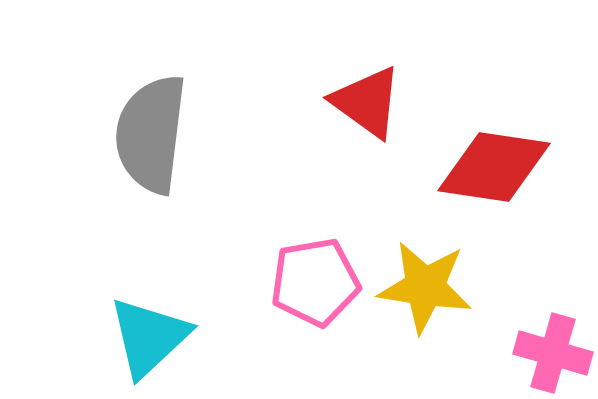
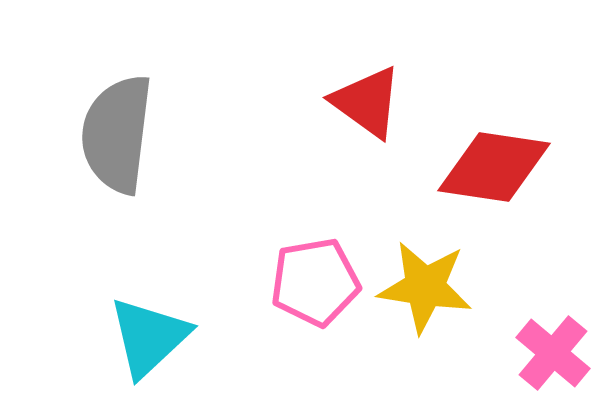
gray semicircle: moved 34 px left
pink cross: rotated 24 degrees clockwise
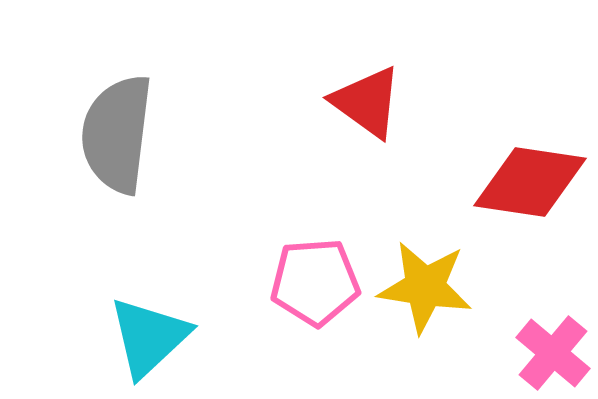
red diamond: moved 36 px right, 15 px down
pink pentagon: rotated 6 degrees clockwise
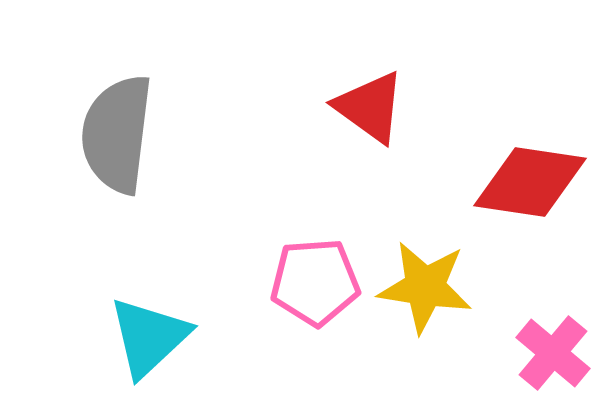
red triangle: moved 3 px right, 5 px down
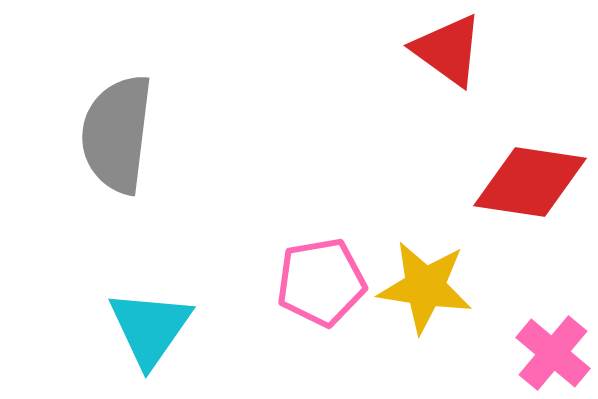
red triangle: moved 78 px right, 57 px up
pink pentagon: moved 6 px right; rotated 6 degrees counterclockwise
cyan triangle: moved 1 px right, 9 px up; rotated 12 degrees counterclockwise
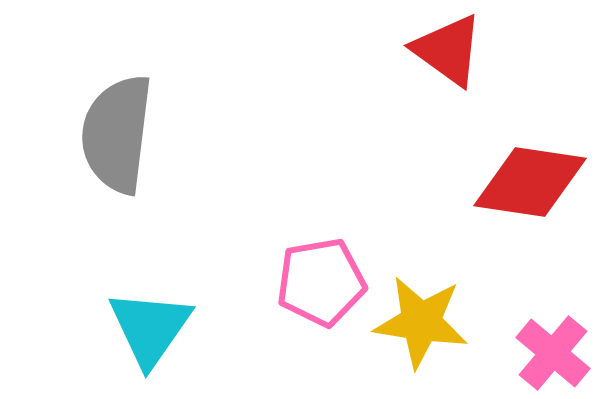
yellow star: moved 4 px left, 35 px down
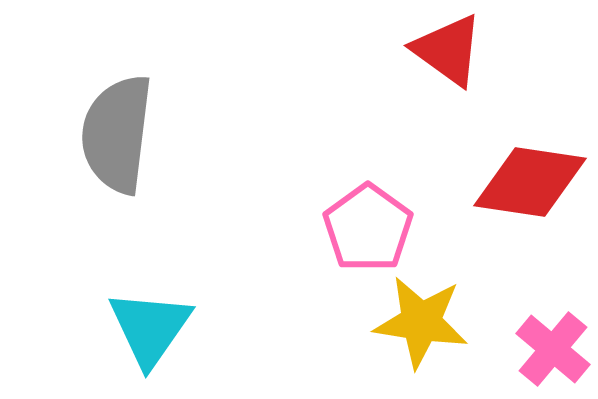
pink pentagon: moved 47 px right, 54 px up; rotated 26 degrees counterclockwise
pink cross: moved 4 px up
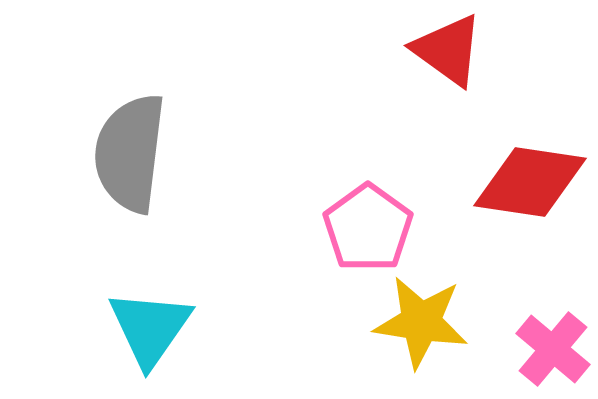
gray semicircle: moved 13 px right, 19 px down
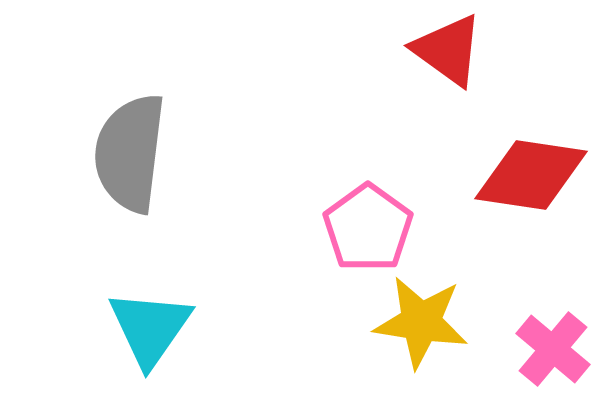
red diamond: moved 1 px right, 7 px up
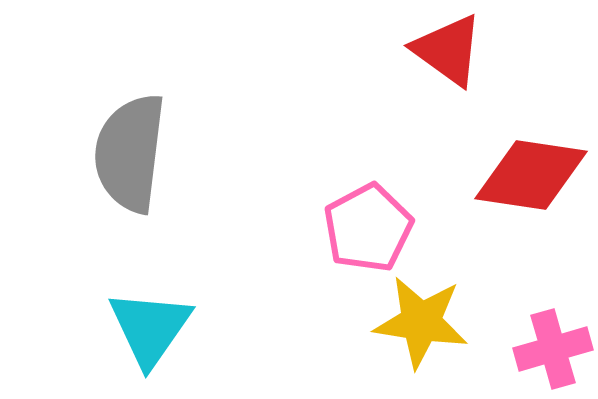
pink pentagon: rotated 8 degrees clockwise
pink cross: rotated 34 degrees clockwise
